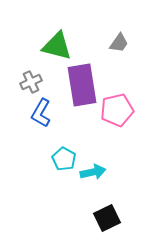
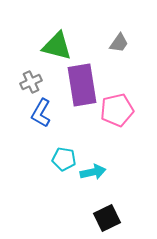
cyan pentagon: rotated 20 degrees counterclockwise
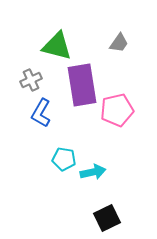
gray cross: moved 2 px up
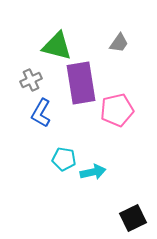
purple rectangle: moved 1 px left, 2 px up
black square: moved 26 px right
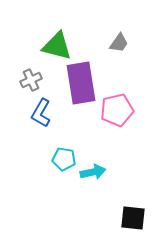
black square: rotated 32 degrees clockwise
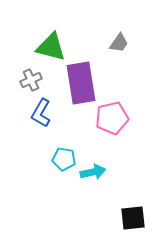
green triangle: moved 6 px left, 1 px down
pink pentagon: moved 5 px left, 8 px down
black square: rotated 12 degrees counterclockwise
